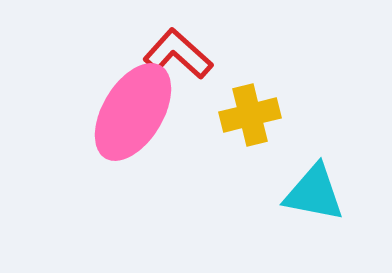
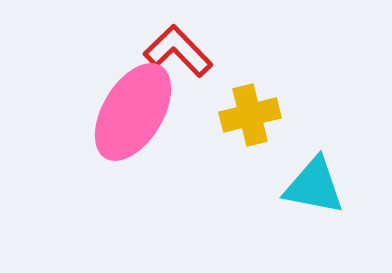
red L-shape: moved 3 px up; rotated 4 degrees clockwise
cyan triangle: moved 7 px up
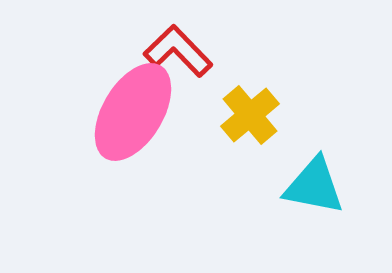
yellow cross: rotated 26 degrees counterclockwise
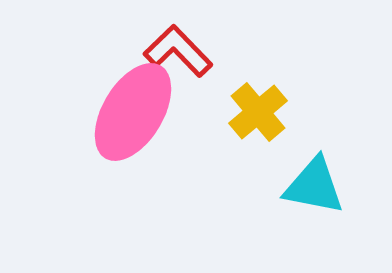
yellow cross: moved 8 px right, 3 px up
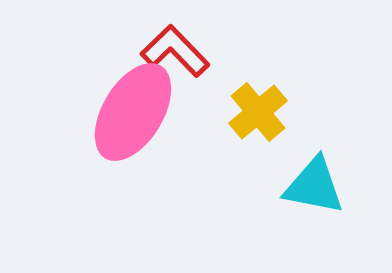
red L-shape: moved 3 px left
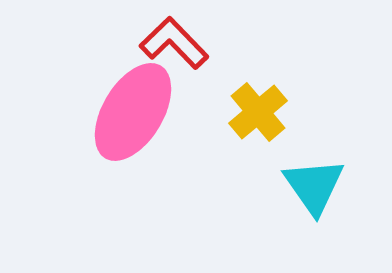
red L-shape: moved 1 px left, 8 px up
cyan triangle: rotated 44 degrees clockwise
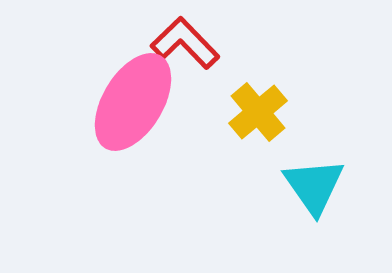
red L-shape: moved 11 px right
pink ellipse: moved 10 px up
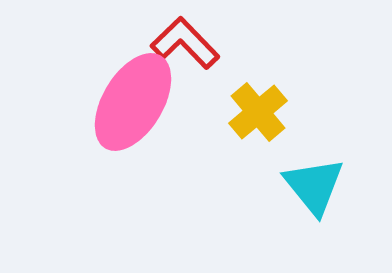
cyan triangle: rotated 4 degrees counterclockwise
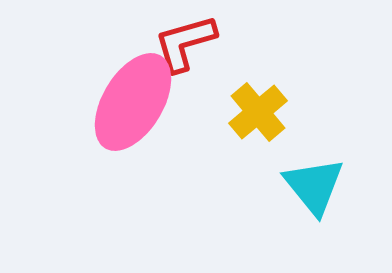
red L-shape: rotated 62 degrees counterclockwise
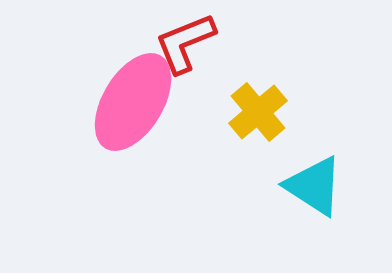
red L-shape: rotated 6 degrees counterclockwise
cyan triangle: rotated 18 degrees counterclockwise
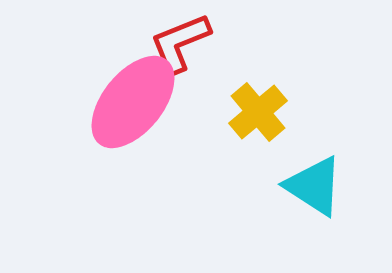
red L-shape: moved 5 px left
pink ellipse: rotated 8 degrees clockwise
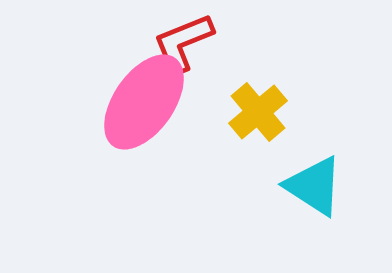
red L-shape: moved 3 px right
pink ellipse: moved 11 px right; rotated 4 degrees counterclockwise
